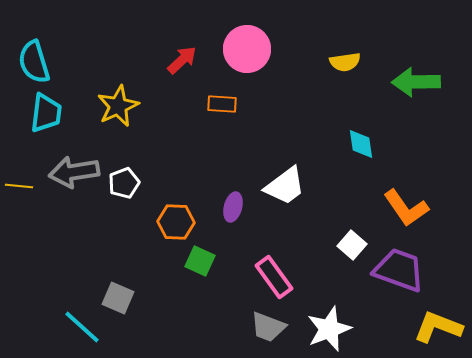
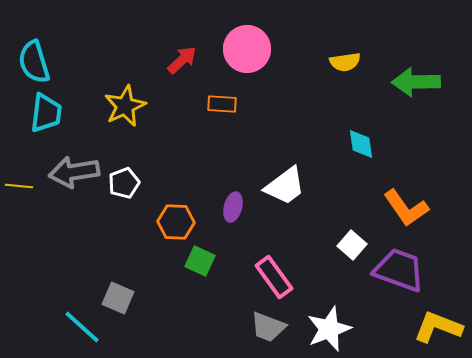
yellow star: moved 7 px right
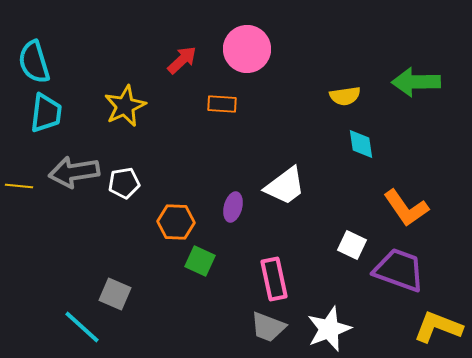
yellow semicircle: moved 34 px down
white pentagon: rotated 12 degrees clockwise
white square: rotated 16 degrees counterclockwise
pink rectangle: moved 2 px down; rotated 24 degrees clockwise
gray square: moved 3 px left, 4 px up
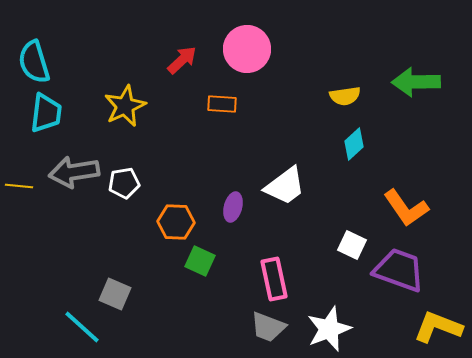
cyan diamond: moved 7 px left; rotated 56 degrees clockwise
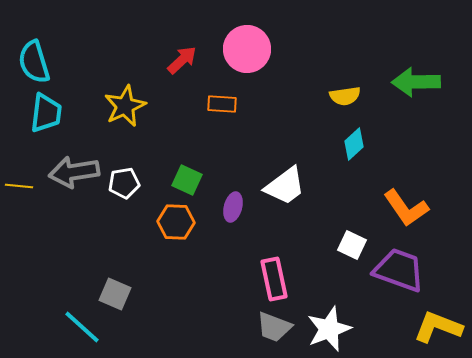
green square: moved 13 px left, 81 px up
gray trapezoid: moved 6 px right
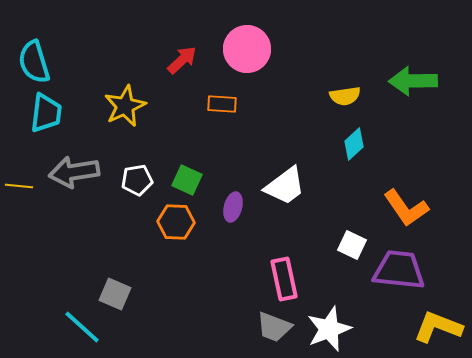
green arrow: moved 3 px left, 1 px up
white pentagon: moved 13 px right, 3 px up
purple trapezoid: rotated 14 degrees counterclockwise
pink rectangle: moved 10 px right
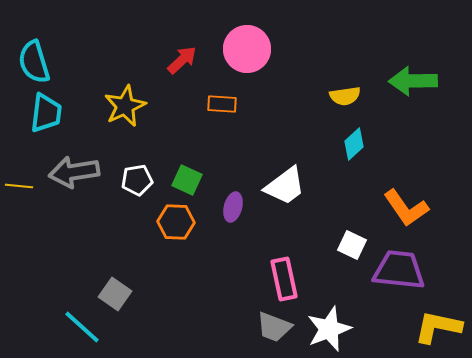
gray square: rotated 12 degrees clockwise
yellow L-shape: rotated 9 degrees counterclockwise
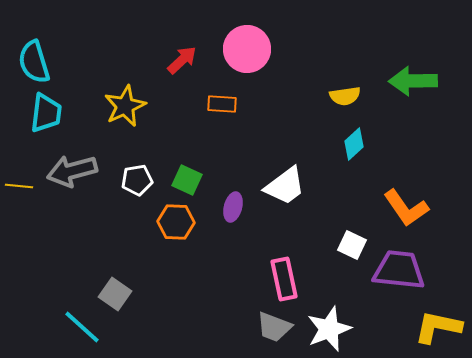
gray arrow: moved 2 px left, 1 px up; rotated 6 degrees counterclockwise
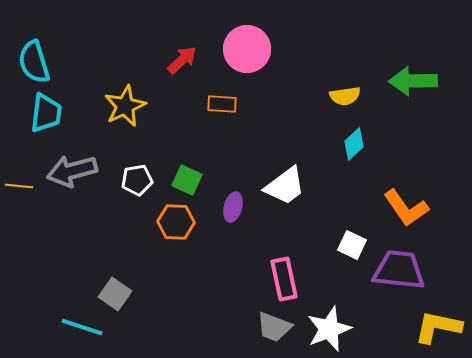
cyan line: rotated 24 degrees counterclockwise
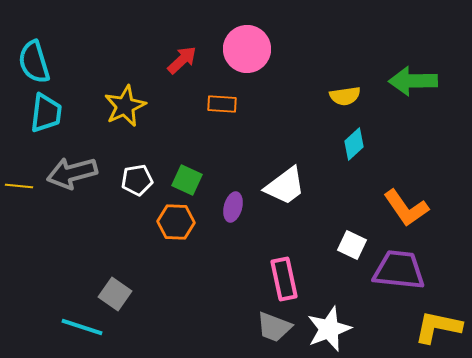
gray arrow: moved 2 px down
